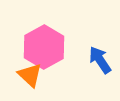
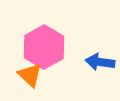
blue arrow: moved 2 px down; rotated 48 degrees counterclockwise
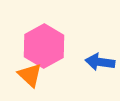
pink hexagon: moved 1 px up
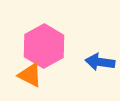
orange triangle: rotated 16 degrees counterclockwise
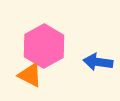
blue arrow: moved 2 px left
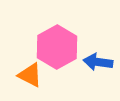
pink hexagon: moved 13 px right, 1 px down
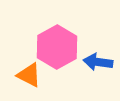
orange triangle: moved 1 px left
